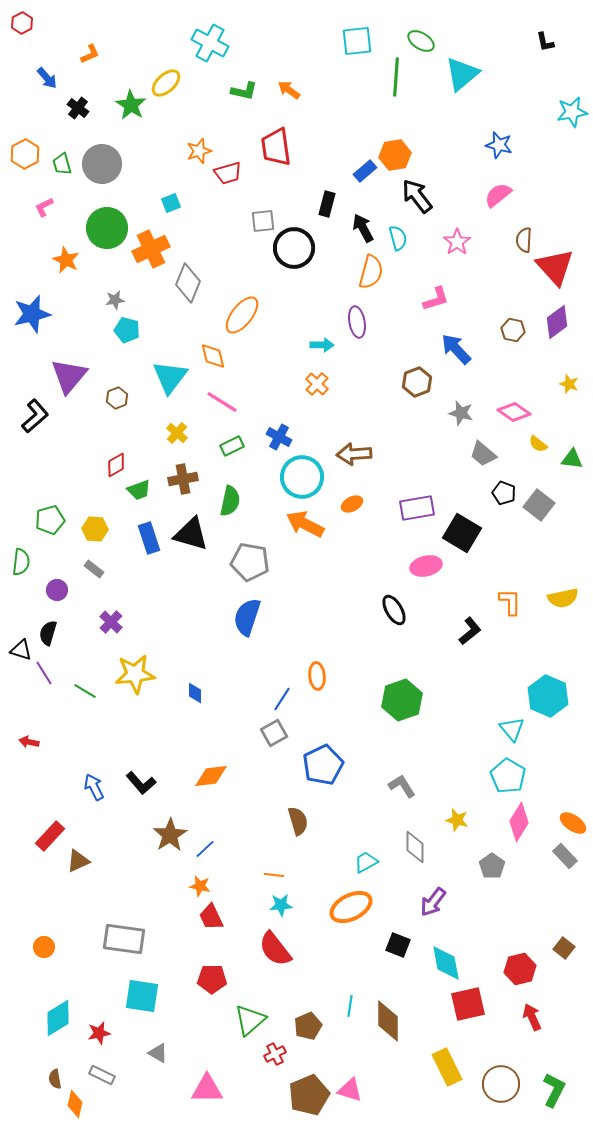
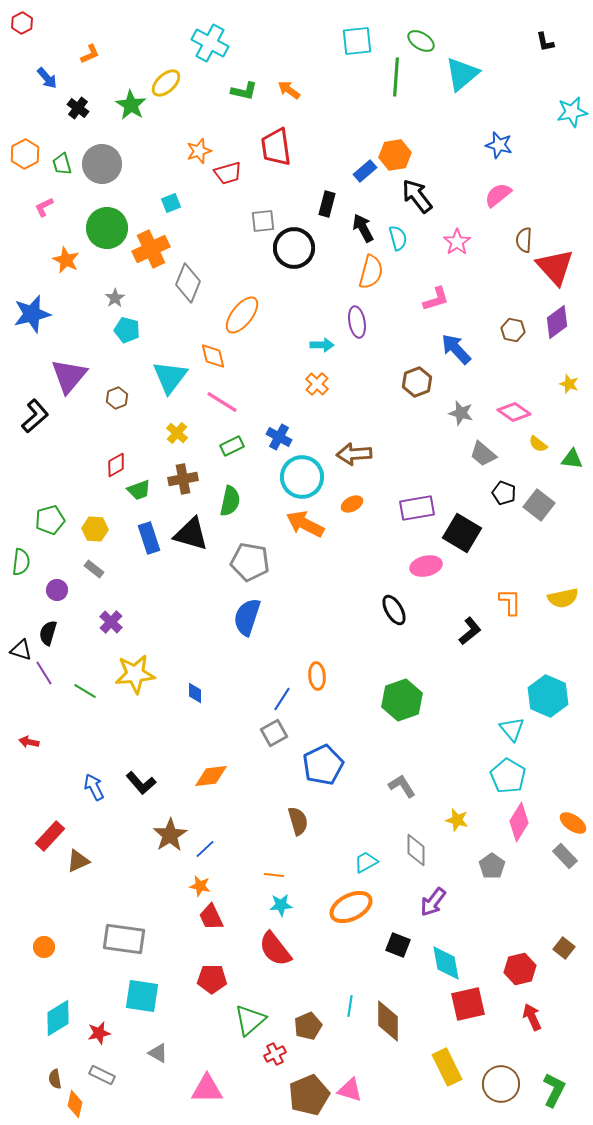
gray star at (115, 300): moved 2 px up; rotated 24 degrees counterclockwise
gray diamond at (415, 847): moved 1 px right, 3 px down
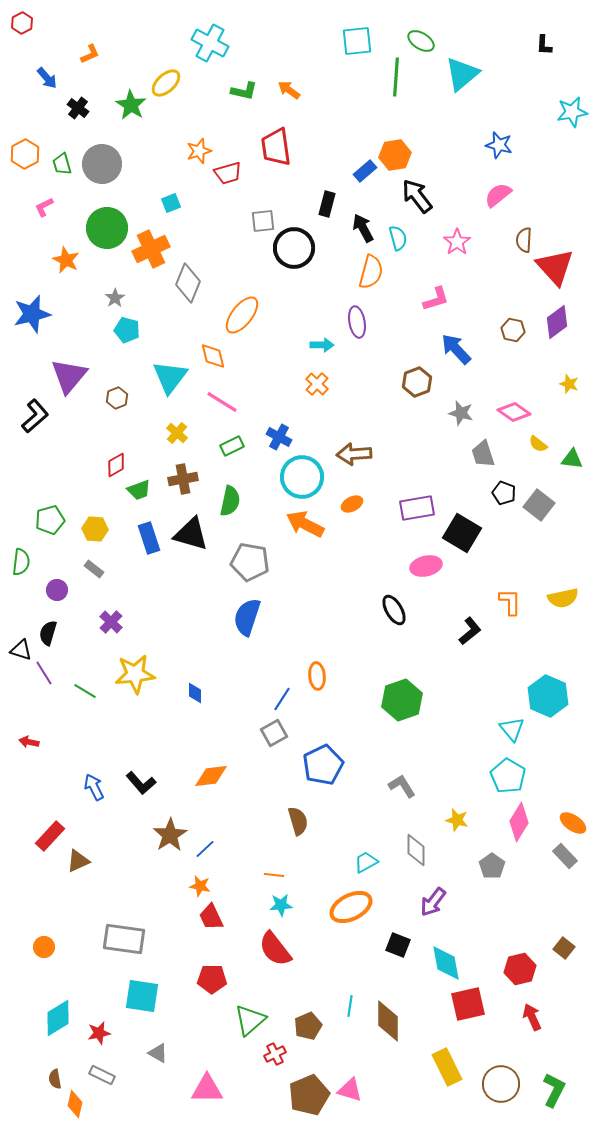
black L-shape at (545, 42): moved 1 px left, 3 px down; rotated 15 degrees clockwise
gray trapezoid at (483, 454): rotated 32 degrees clockwise
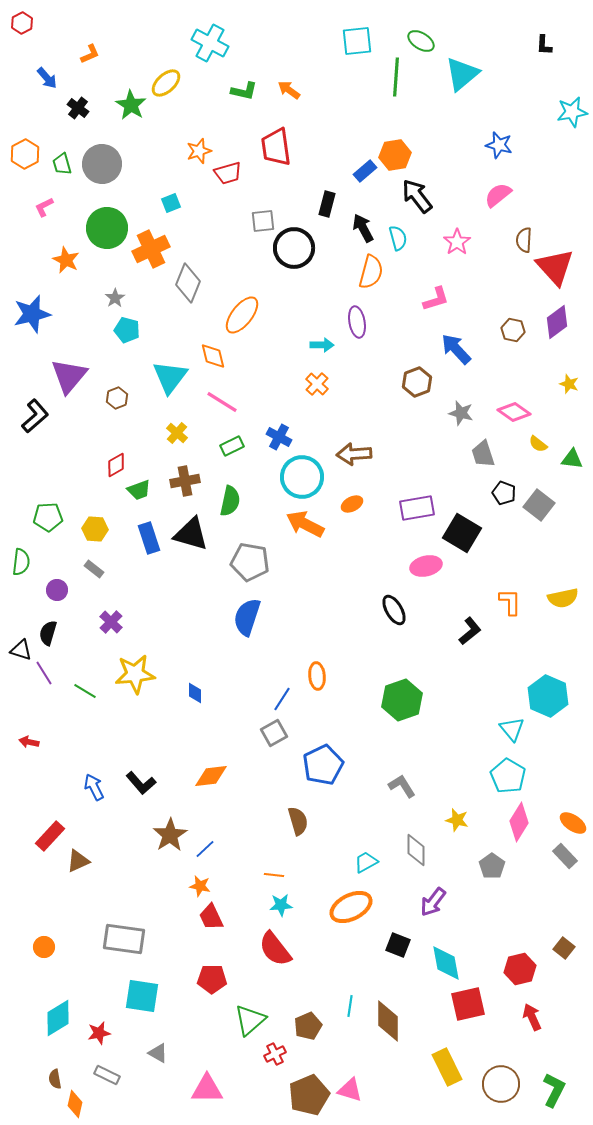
brown cross at (183, 479): moved 2 px right, 2 px down
green pentagon at (50, 520): moved 2 px left, 3 px up; rotated 12 degrees clockwise
gray rectangle at (102, 1075): moved 5 px right
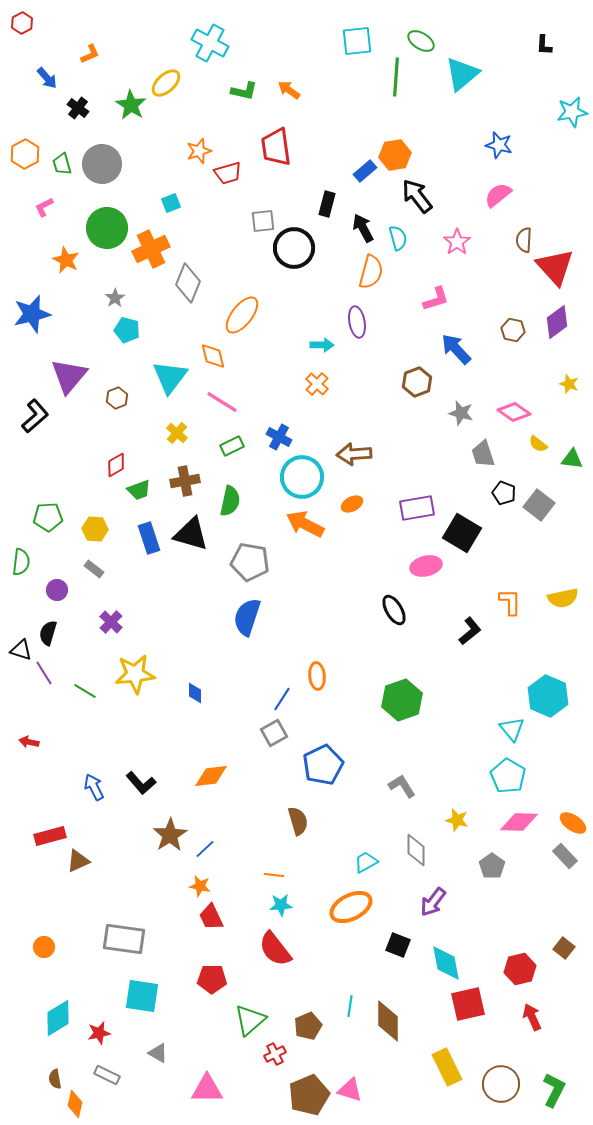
pink diamond at (519, 822): rotated 60 degrees clockwise
red rectangle at (50, 836): rotated 32 degrees clockwise
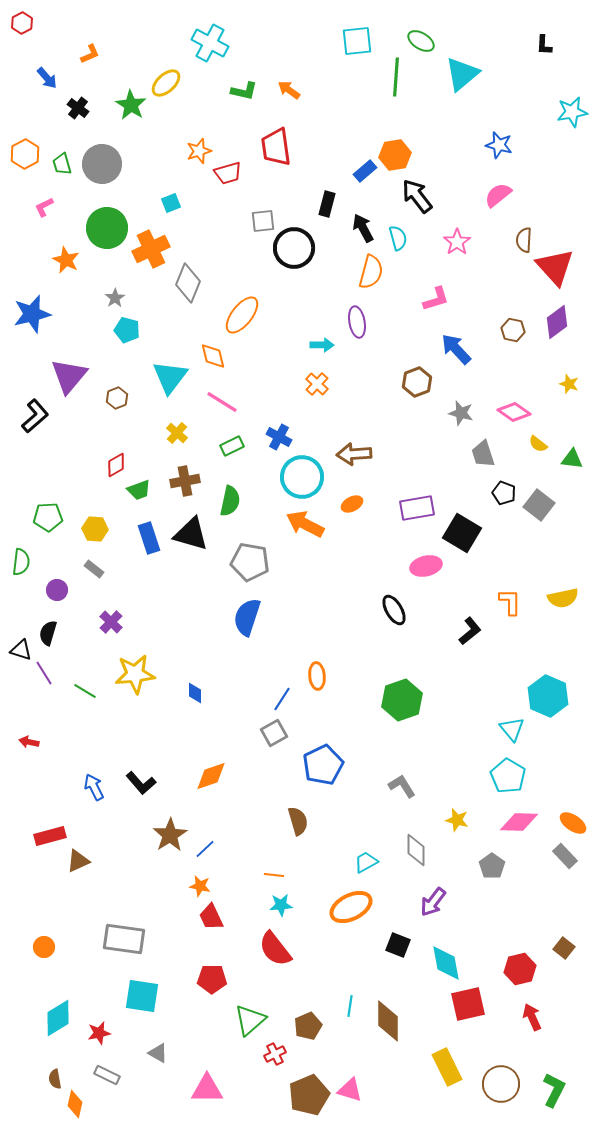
orange diamond at (211, 776): rotated 12 degrees counterclockwise
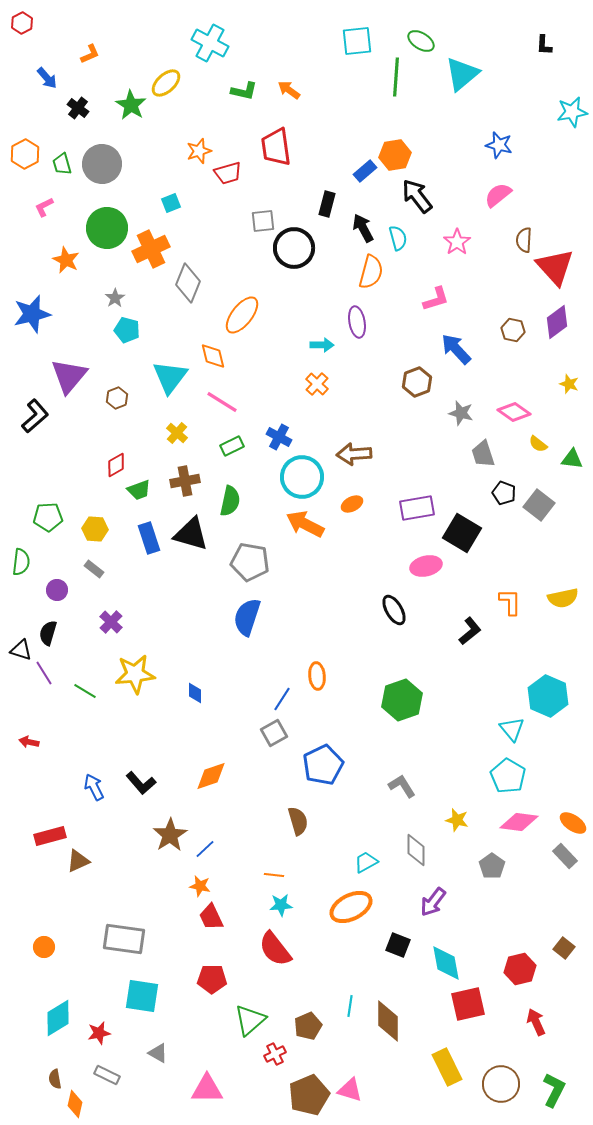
pink diamond at (519, 822): rotated 6 degrees clockwise
red arrow at (532, 1017): moved 4 px right, 5 px down
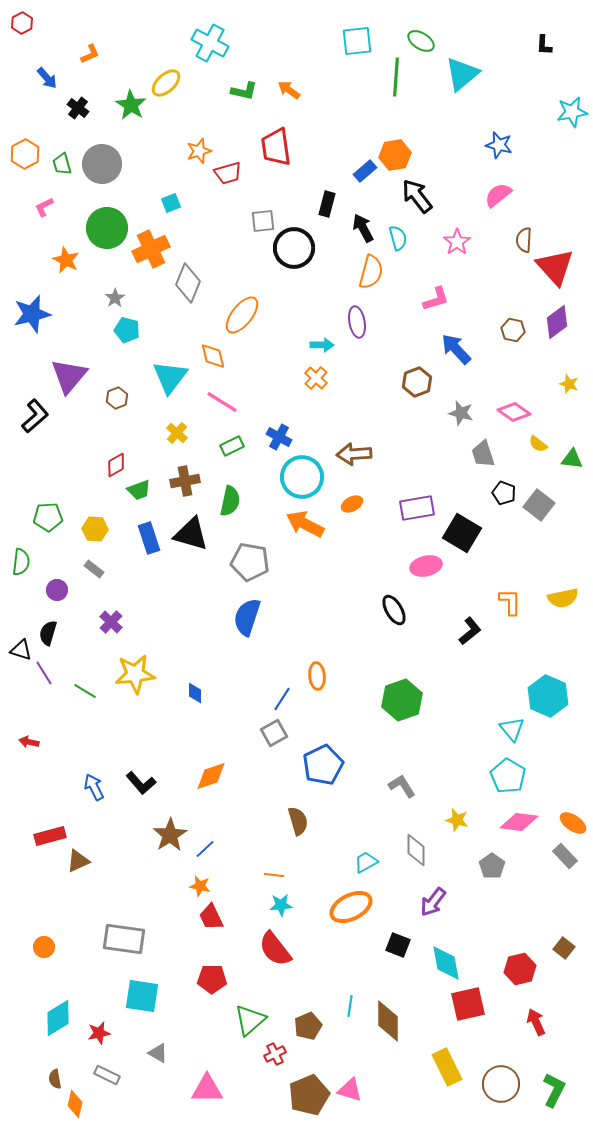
orange cross at (317, 384): moved 1 px left, 6 px up
